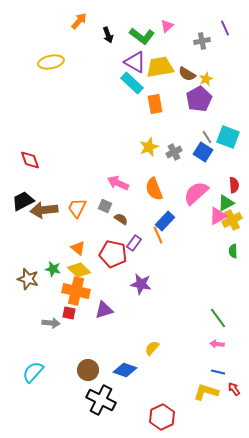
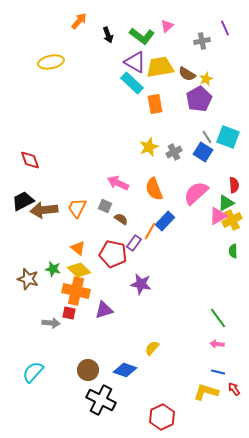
orange line at (158, 235): moved 8 px left, 4 px up; rotated 54 degrees clockwise
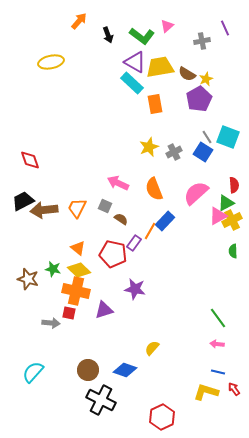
purple star at (141, 284): moved 6 px left, 5 px down
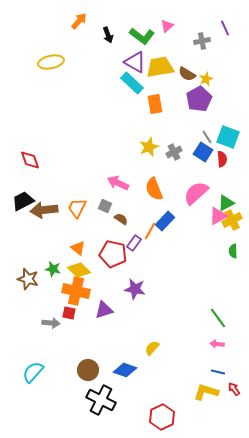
red semicircle at (234, 185): moved 12 px left, 26 px up
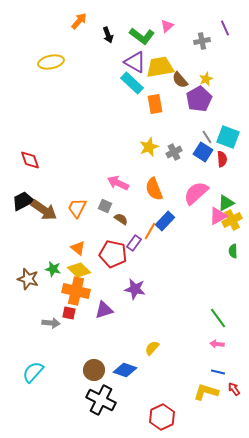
brown semicircle at (187, 74): moved 7 px left, 6 px down; rotated 18 degrees clockwise
brown arrow at (44, 210): rotated 140 degrees counterclockwise
brown circle at (88, 370): moved 6 px right
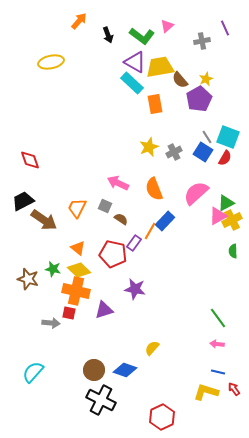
red semicircle at (222, 159): moved 3 px right, 1 px up; rotated 35 degrees clockwise
brown arrow at (44, 210): moved 10 px down
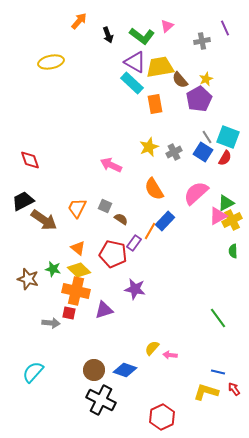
pink arrow at (118, 183): moved 7 px left, 18 px up
orange semicircle at (154, 189): rotated 10 degrees counterclockwise
pink arrow at (217, 344): moved 47 px left, 11 px down
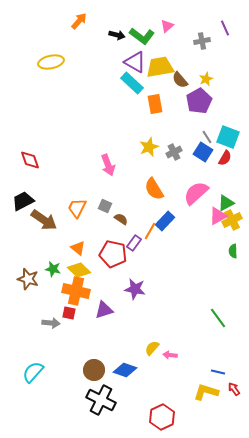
black arrow at (108, 35): moved 9 px right; rotated 56 degrees counterclockwise
purple pentagon at (199, 99): moved 2 px down
pink arrow at (111, 165): moved 3 px left; rotated 135 degrees counterclockwise
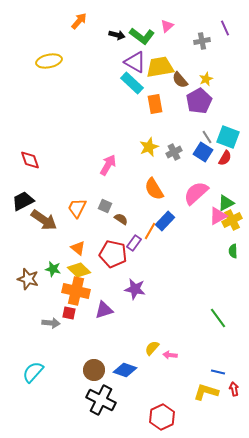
yellow ellipse at (51, 62): moved 2 px left, 1 px up
pink arrow at (108, 165): rotated 130 degrees counterclockwise
red arrow at (234, 389): rotated 24 degrees clockwise
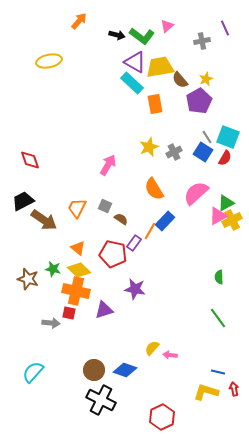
green semicircle at (233, 251): moved 14 px left, 26 px down
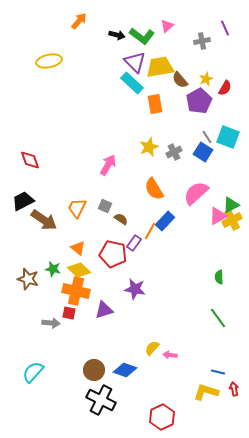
purple triangle at (135, 62): rotated 15 degrees clockwise
red semicircle at (225, 158): moved 70 px up
green triangle at (226, 203): moved 5 px right, 2 px down
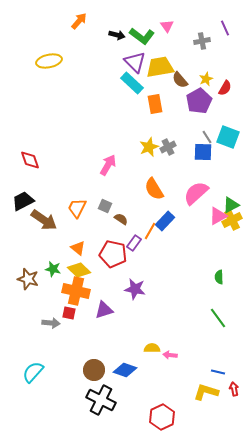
pink triangle at (167, 26): rotated 24 degrees counterclockwise
gray cross at (174, 152): moved 6 px left, 5 px up
blue square at (203, 152): rotated 30 degrees counterclockwise
yellow semicircle at (152, 348): rotated 49 degrees clockwise
